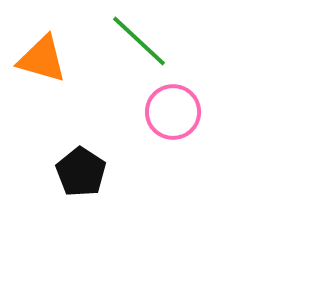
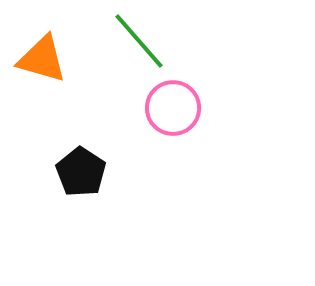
green line: rotated 6 degrees clockwise
pink circle: moved 4 px up
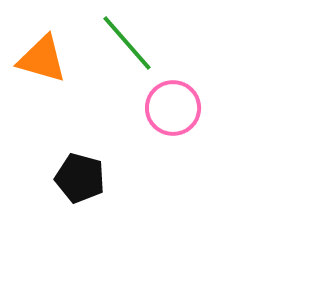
green line: moved 12 px left, 2 px down
black pentagon: moved 1 px left, 6 px down; rotated 18 degrees counterclockwise
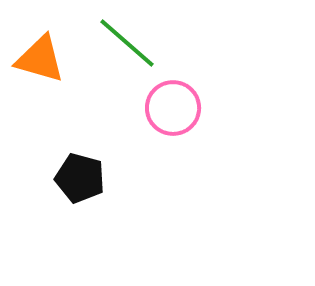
green line: rotated 8 degrees counterclockwise
orange triangle: moved 2 px left
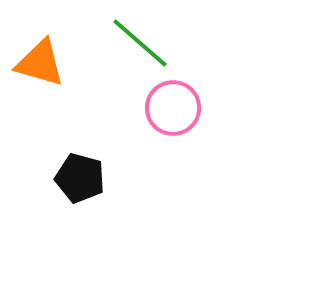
green line: moved 13 px right
orange triangle: moved 4 px down
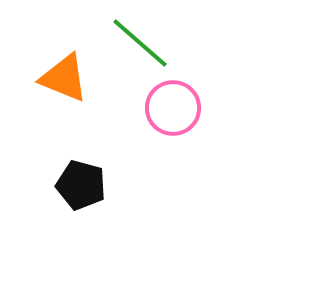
orange triangle: moved 24 px right, 15 px down; rotated 6 degrees clockwise
black pentagon: moved 1 px right, 7 px down
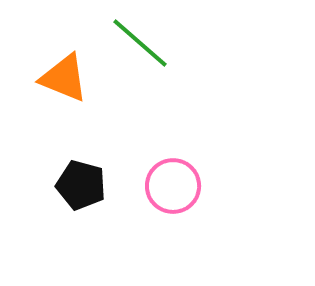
pink circle: moved 78 px down
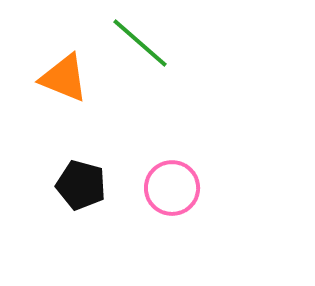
pink circle: moved 1 px left, 2 px down
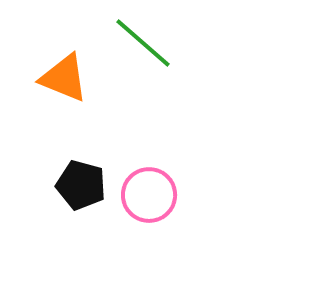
green line: moved 3 px right
pink circle: moved 23 px left, 7 px down
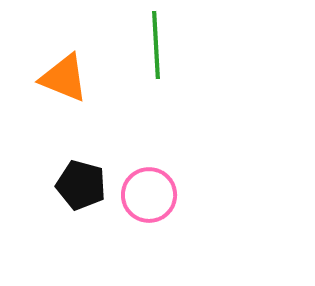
green line: moved 13 px right, 2 px down; rotated 46 degrees clockwise
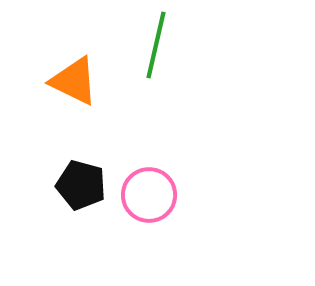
green line: rotated 16 degrees clockwise
orange triangle: moved 10 px right, 3 px down; rotated 4 degrees clockwise
